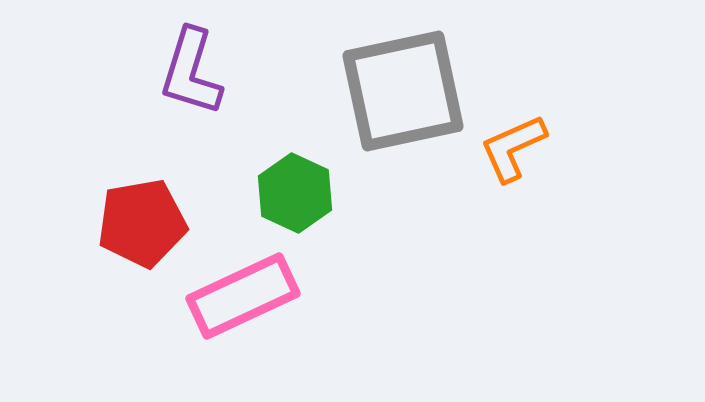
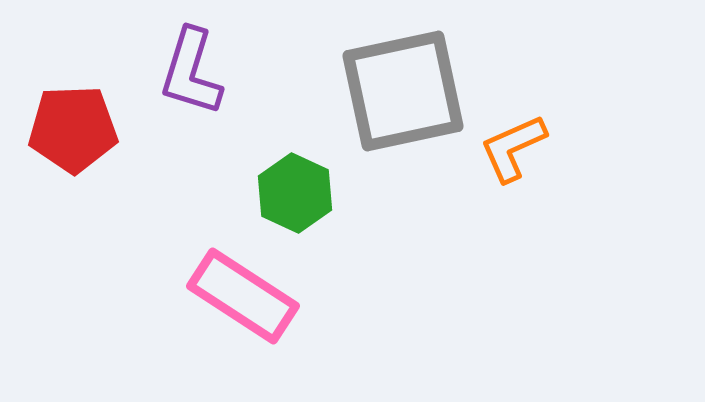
red pentagon: moved 69 px left, 94 px up; rotated 8 degrees clockwise
pink rectangle: rotated 58 degrees clockwise
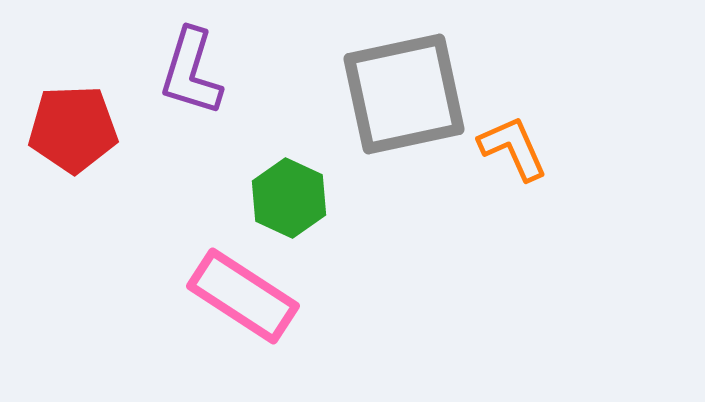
gray square: moved 1 px right, 3 px down
orange L-shape: rotated 90 degrees clockwise
green hexagon: moved 6 px left, 5 px down
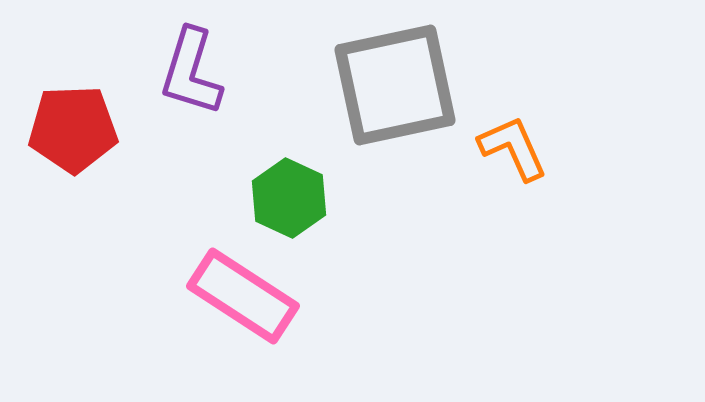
gray square: moved 9 px left, 9 px up
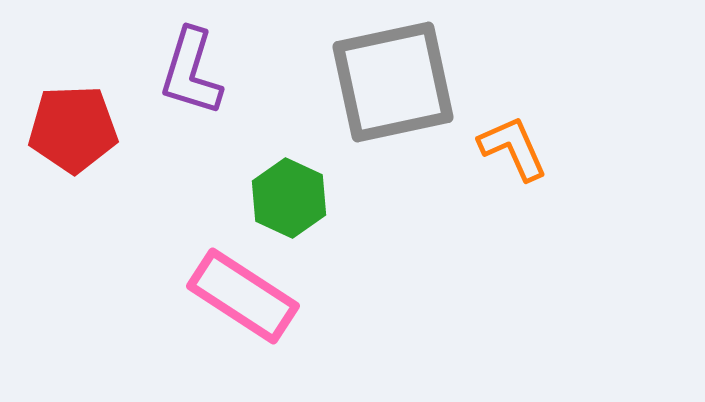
gray square: moved 2 px left, 3 px up
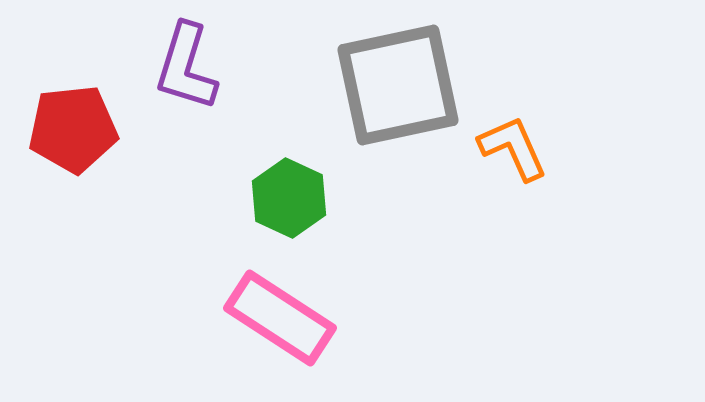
purple L-shape: moved 5 px left, 5 px up
gray square: moved 5 px right, 3 px down
red pentagon: rotated 4 degrees counterclockwise
pink rectangle: moved 37 px right, 22 px down
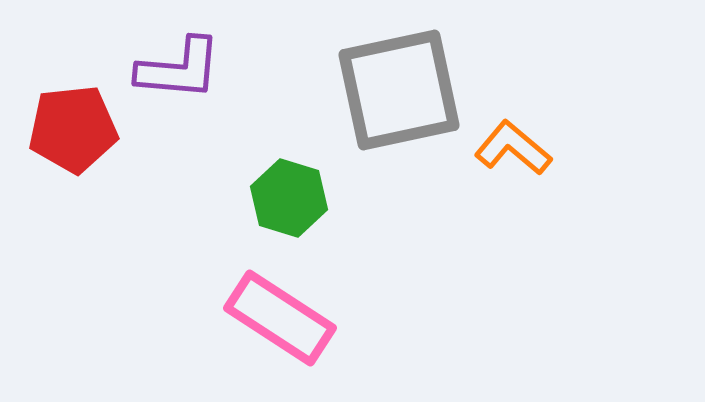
purple L-shape: moved 7 px left, 2 px down; rotated 102 degrees counterclockwise
gray square: moved 1 px right, 5 px down
orange L-shape: rotated 26 degrees counterclockwise
green hexagon: rotated 8 degrees counterclockwise
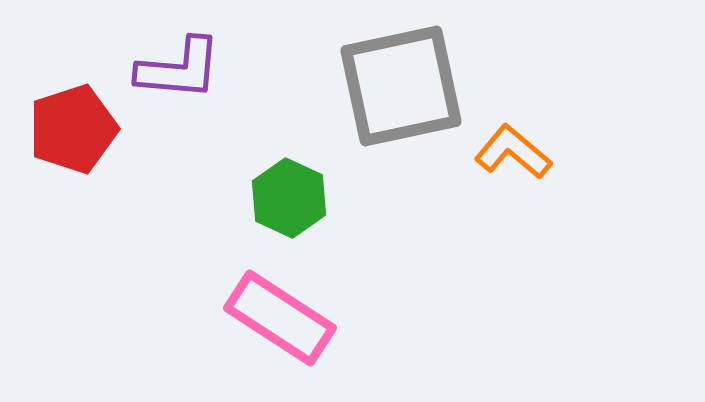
gray square: moved 2 px right, 4 px up
red pentagon: rotated 12 degrees counterclockwise
orange L-shape: moved 4 px down
green hexagon: rotated 8 degrees clockwise
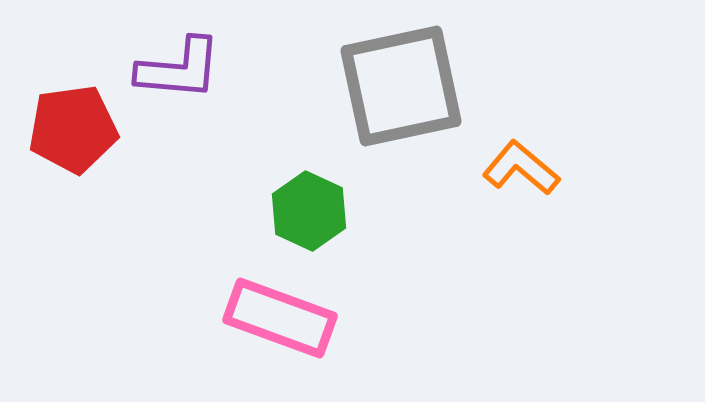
red pentagon: rotated 10 degrees clockwise
orange L-shape: moved 8 px right, 16 px down
green hexagon: moved 20 px right, 13 px down
pink rectangle: rotated 13 degrees counterclockwise
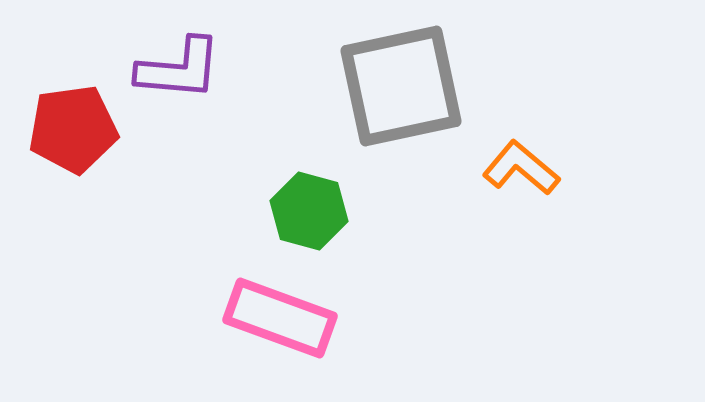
green hexagon: rotated 10 degrees counterclockwise
